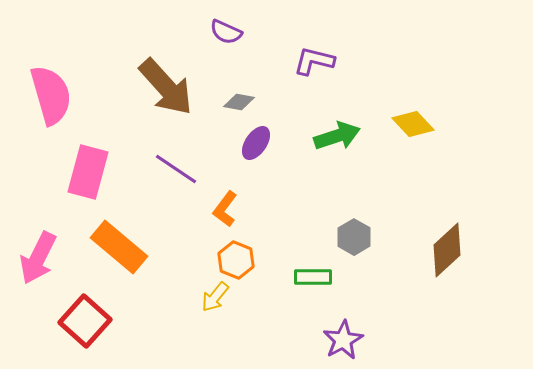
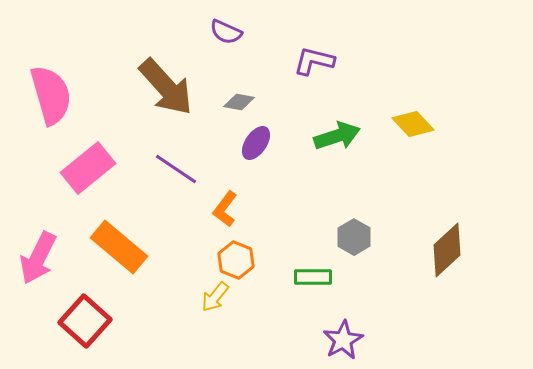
pink rectangle: moved 4 px up; rotated 36 degrees clockwise
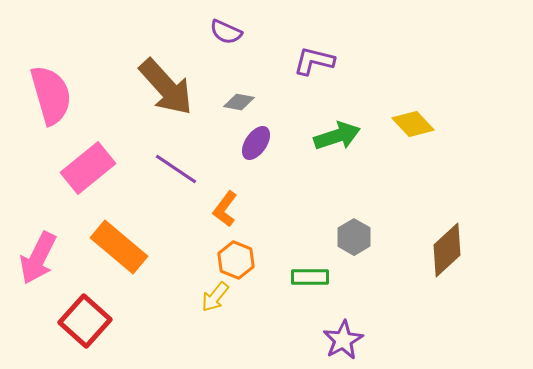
green rectangle: moved 3 px left
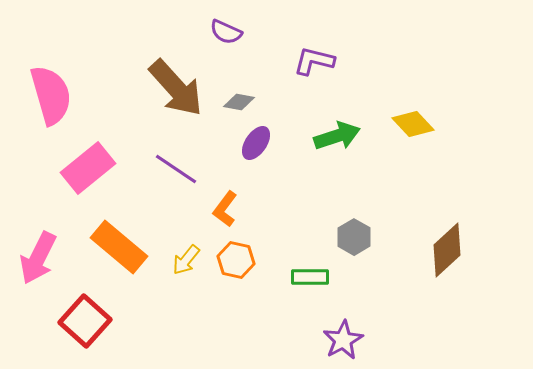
brown arrow: moved 10 px right, 1 px down
orange hexagon: rotated 9 degrees counterclockwise
yellow arrow: moved 29 px left, 37 px up
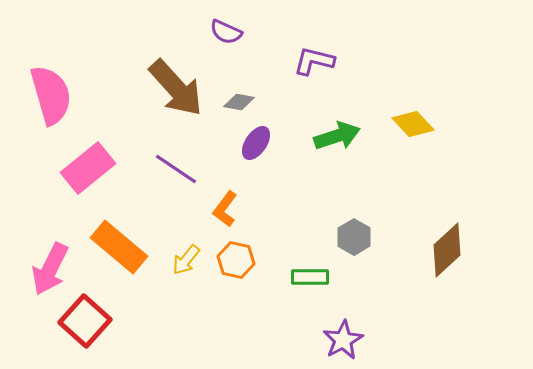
pink arrow: moved 12 px right, 11 px down
